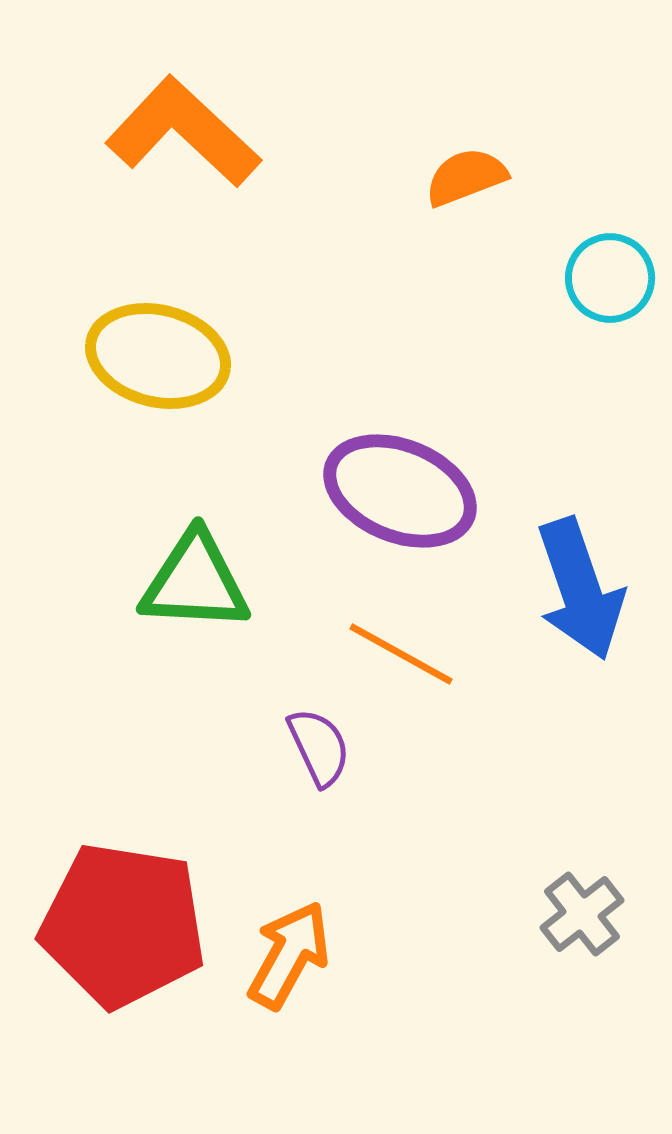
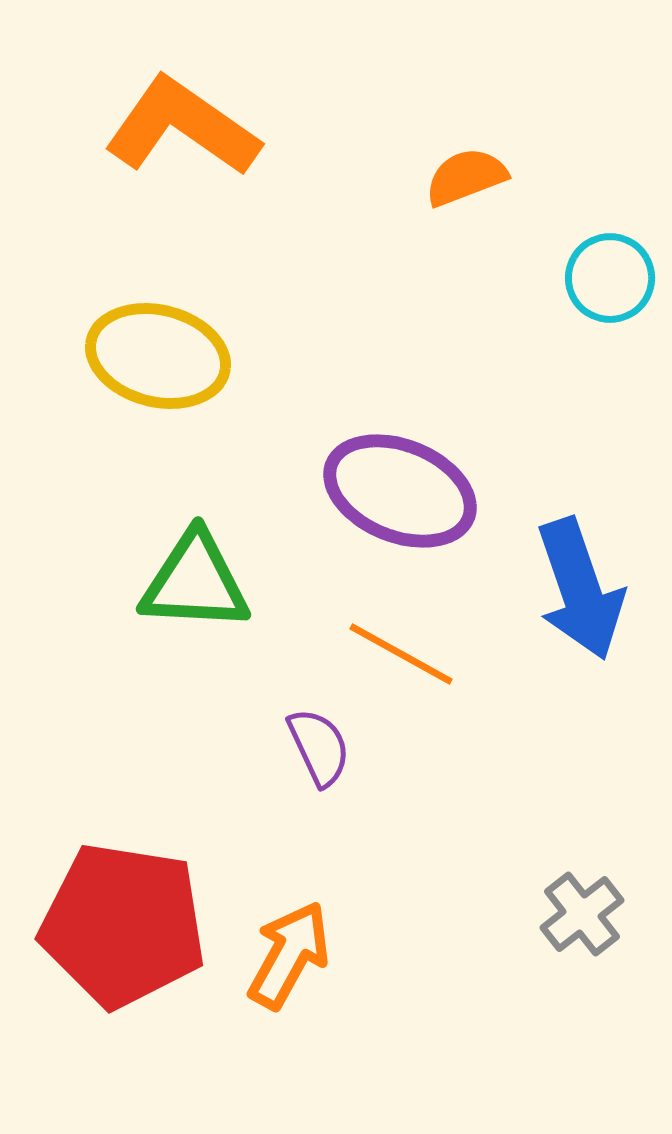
orange L-shape: moved 1 px left, 5 px up; rotated 8 degrees counterclockwise
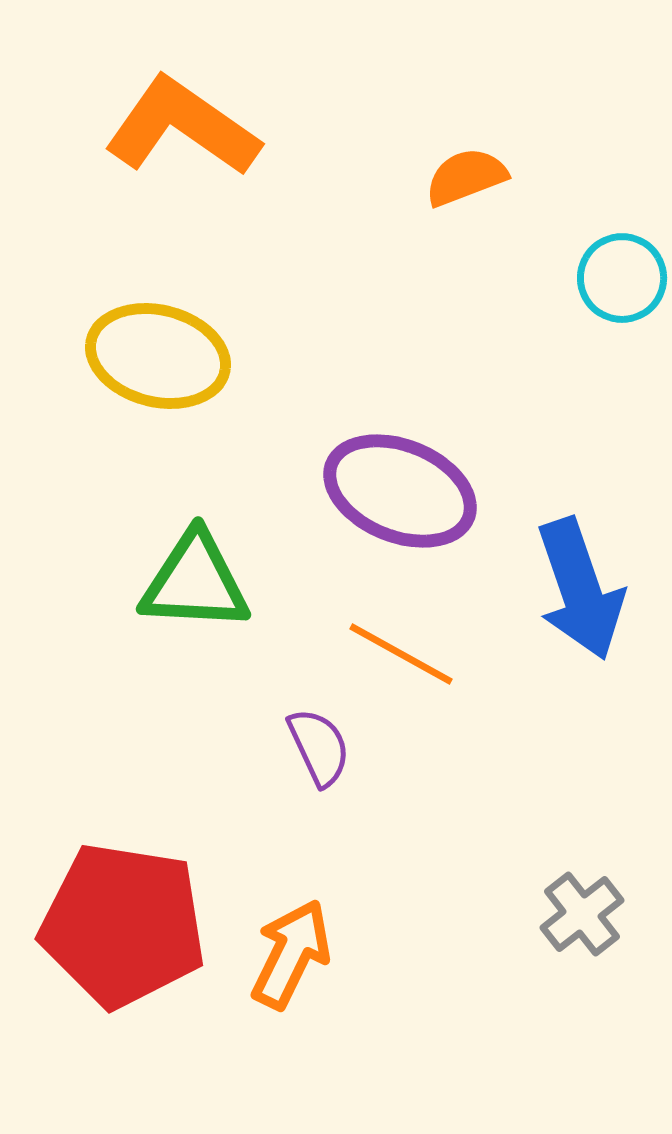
cyan circle: moved 12 px right
orange arrow: moved 2 px right, 1 px up; rotated 3 degrees counterclockwise
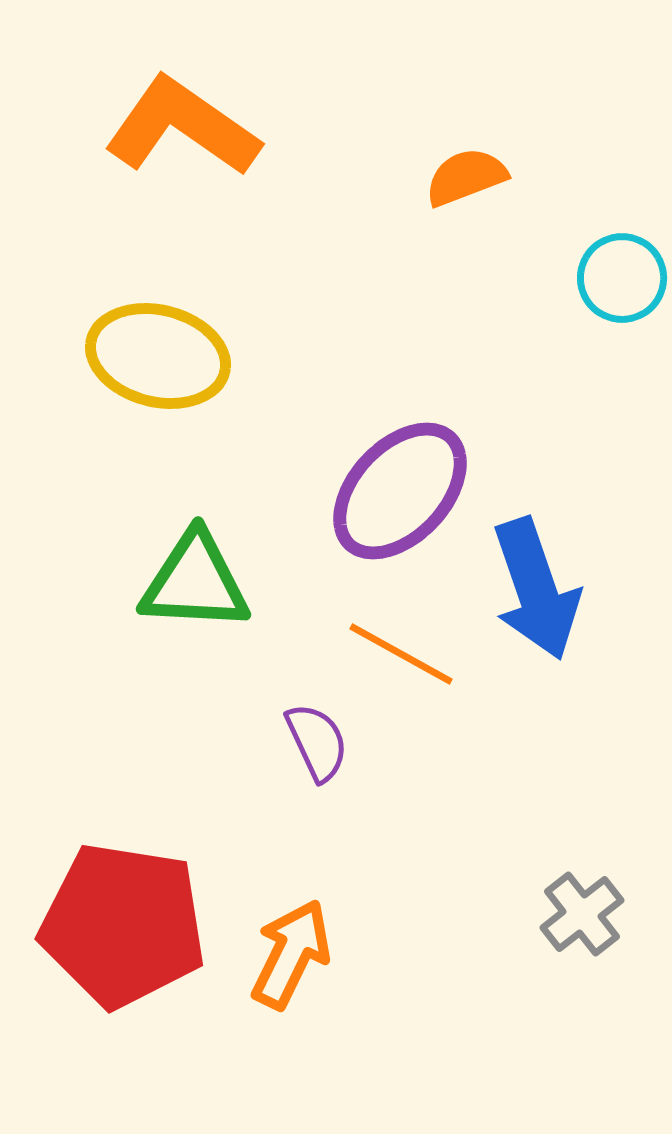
purple ellipse: rotated 69 degrees counterclockwise
blue arrow: moved 44 px left
purple semicircle: moved 2 px left, 5 px up
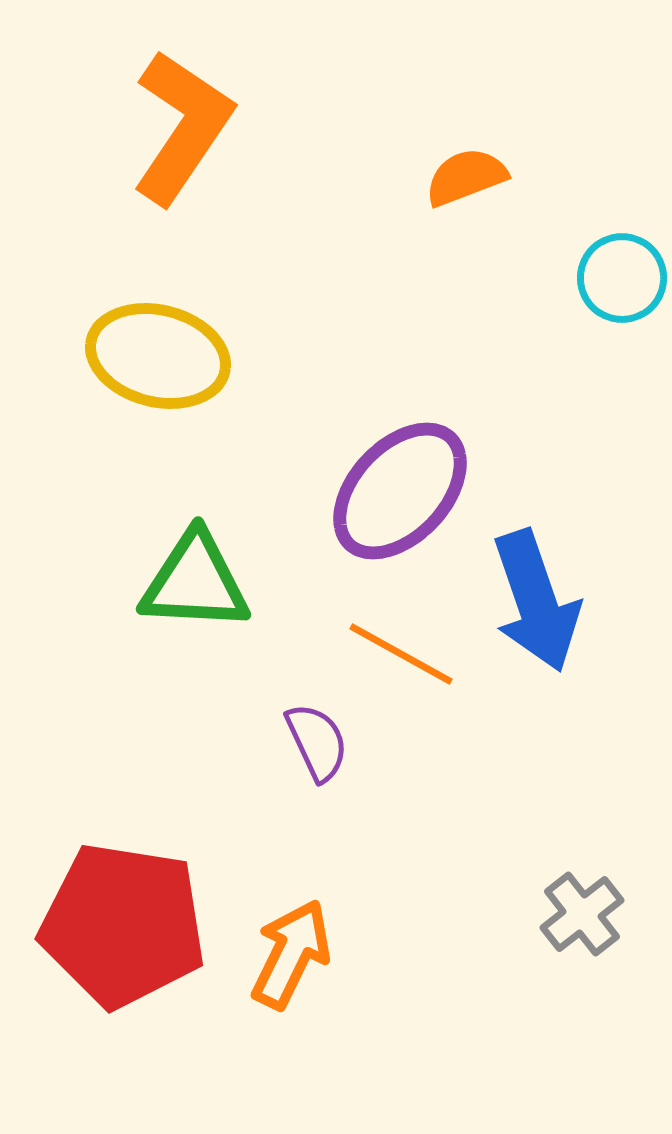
orange L-shape: rotated 89 degrees clockwise
blue arrow: moved 12 px down
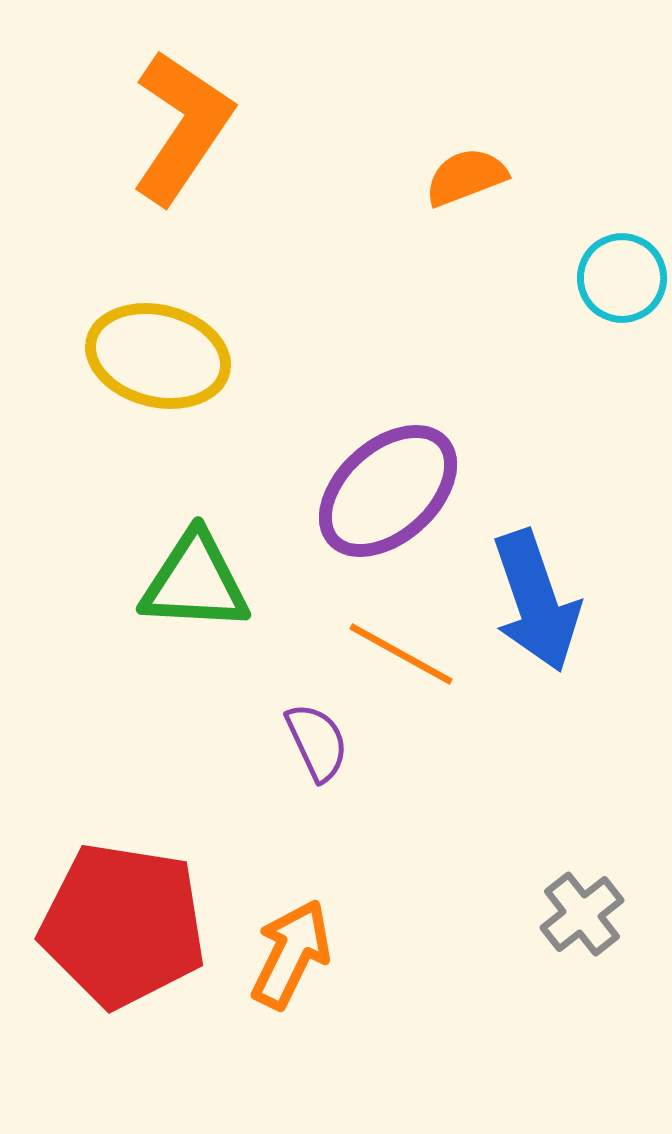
purple ellipse: moved 12 px left; rotated 5 degrees clockwise
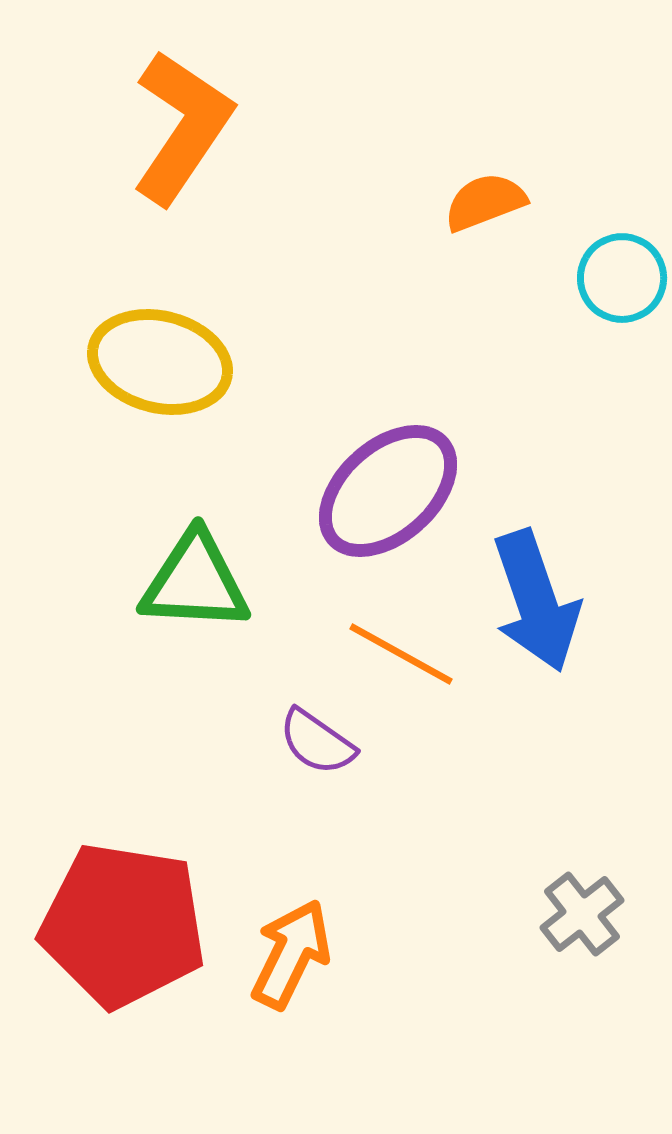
orange semicircle: moved 19 px right, 25 px down
yellow ellipse: moved 2 px right, 6 px down
purple semicircle: rotated 150 degrees clockwise
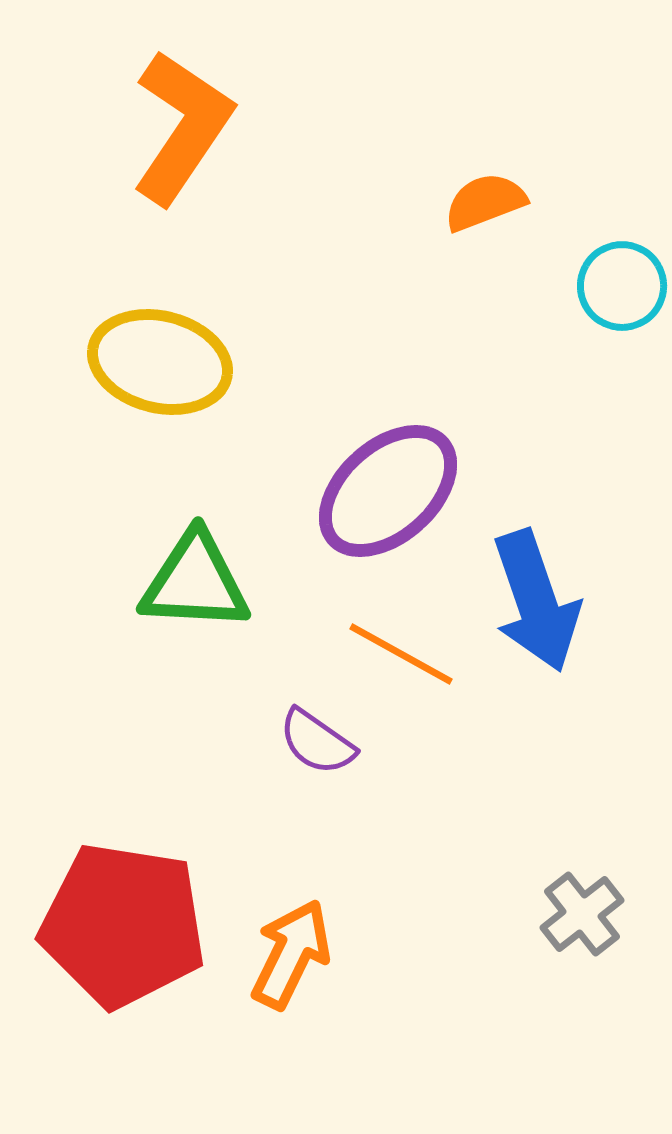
cyan circle: moved 8 px down
